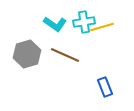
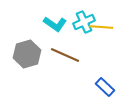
cyan cross: rotated 15 degrees counterclockwise
yellow line: moved 1 px left; rotated 20 degrees clockwise
blue rectangle: rotated 24 degrees counterclockwise
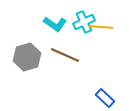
gray hexagon: moved 3 px down
blue rectangle: moved 11 px down
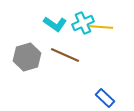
cyan cross: moved 1 px left, 1 px down
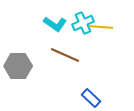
gray hexagon: moved 9 px left, 9 px down; rotated 16 degrees clockwise
blue rectangle: moved 14 px left
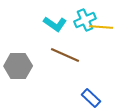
cyan cross: moved 2 px right, 3 px up
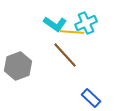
cyan cross: moved 1 px right, 3 px down
yellow line: moved 29 px left, 5 px down
brown line: rotated 24 degrees clockwise
gray hexagon: rotated 20 degrees counterclockwise
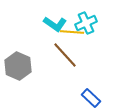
gray hexagon: rotated 16 degrees counterclockwise
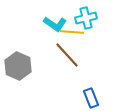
cyan cross: moved 5 px up; rotated 10 degrees clockwise
brown line: moved 2 px right
blue rectangle: rotated 24 degrees clockwise
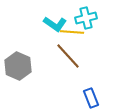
brown line: moved 1 px right, 1 px down
